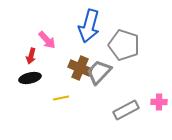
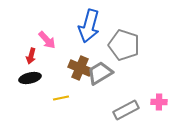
gray trapezoid: moved 1 px right, 1 px down; rotated 16 degrees clockwise
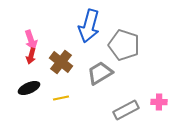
pink arrow: moved 16 px left; rotated 24 degrees clockwise
brown cross: moved 19 px left, 6 px up; rotated 15 degrees clockwise
black ellipse: moved 1 px left, 10 px down; rotated 10 degrees counterclockwise
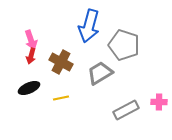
brown cross: rotated 10 degrees counterclockwise
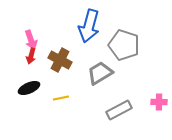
brown cross: moved 1 px left, 2 px up
gray rectangle: moved 7 px left
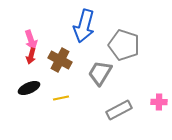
blue arrow: moved 5 px left
gray trapezoid: rotated 28 degrees counterclockwise
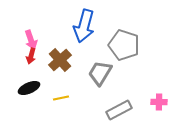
brown cross: rotated 20 degrees clockwise
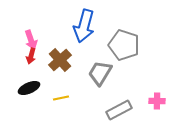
pink cross: moved 2 px left, 1 px up
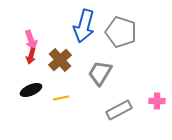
gray pentagon: moved 3 px left, 13 px up
black ellipse: moved 2 px right, 2 px down
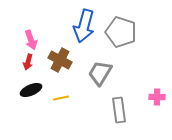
red arrow: moved 3 px left, 6 px down
brown cross: rotated 20 degrees counterclockwise
pink cross: moved 4 px up
gray rectangle: rotated 70 degrees counterclockwise
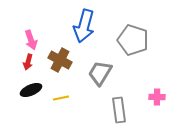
gray pentagon: moved 12 px right, 8 px down
